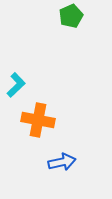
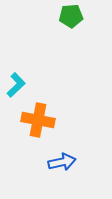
green pentagon: rotated 20 degrees clockwise
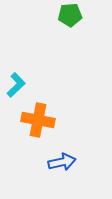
green pentagon: moved 1 px left, 1 px up
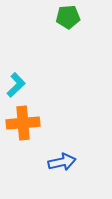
green pentagon: moved 2 px left, 2 px down
orange cross: moved 15 px left, 3 px down; rotated 16 degrees counterclockwise
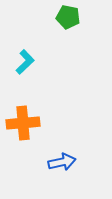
green pentagon: rotated 15 degrees clockwise
cyan L-shape: moved 9 px right, 23 px up
